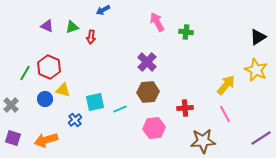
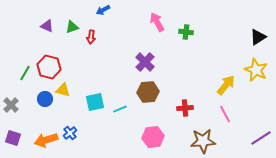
purple cross: moved 2 px left
red hexagon: rotated 10 degrees counterclockwise
blue cross: moved 5 px left, 13 px down
pink hexagon: moved 1 px left, 9 px down
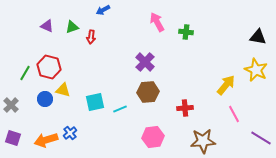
black triangle: rotated 42 degrees clockwise
pink line: moved 9 px right
purple line: rotated 65 degrees clockwise
